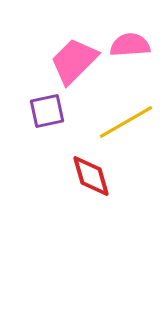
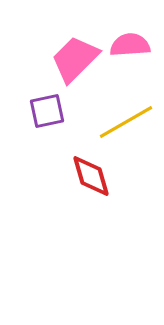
pink trapezoid: moved 1 px right, 2 px up
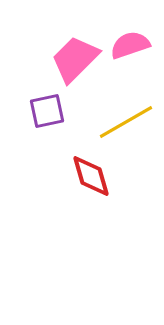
pink semicircle: rotated 15 degrees counterclockwise
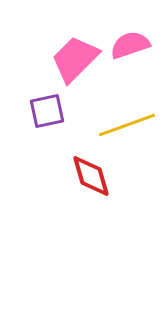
yellow line: moved 1 px right, 3 px down; rotated 10 degrees clockwise
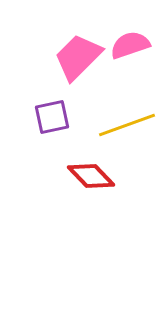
pink trapezoid: moved 3 px right, 2 px up
purple square: moved 5 px right, 6 px down
red diamond: rotated 27 degrees counterclockwise
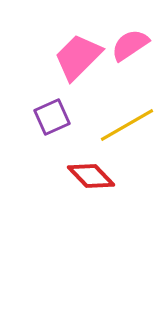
pink semicircle: rotated 15 degrees counterclockwise
purple square: rotated 12 degrees counterclockwise
yellow line: rotated 10 degrees counterclockwise
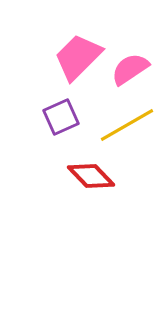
pink semicircle: moved 24 px down
purple square: moved 9 px right
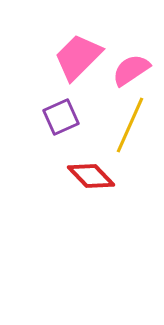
pink semicircle: moved 1 px right, 1 px down
yellow line: moved 3 px right; rotated 36 degrees counterclockwise
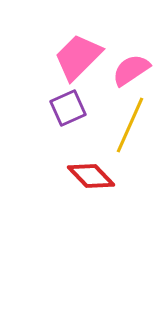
purple square: moved 7 px right, 9 px up
